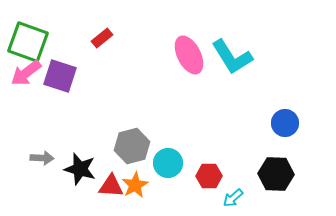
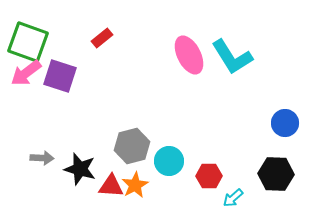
cyan circle: moved 1 px right, 2 px up
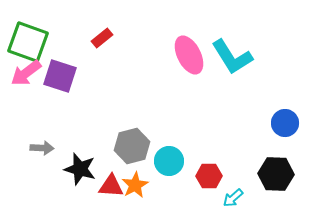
gray arrow: moved 10 px up
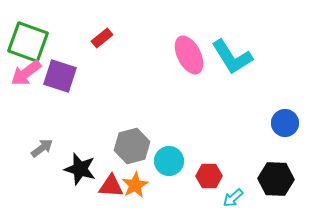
gray arrow: rotated 40 degrees counterclockwise
black hexagon: moved 5 px down
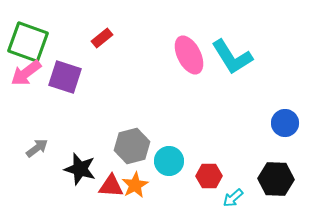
purple square: moved 5 px right, 1 px down
gray arrow: moved 5 px left
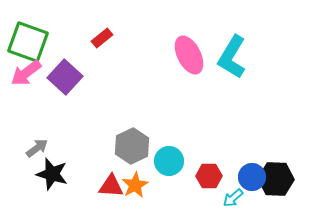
cyan L-shape: rotated 63 degrees clockwise
purple square: rotated 24 degrees clockwise
blue circle: moved 33 px left, 54 px down
gray hexagon: rotated 12 degrees counterclockwise
black star: moved 28 px left, 5 px down
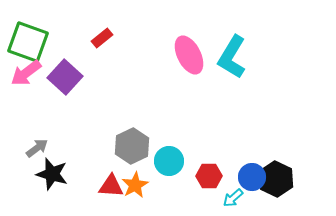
black hexagon: rotated 24 degrees clockwise
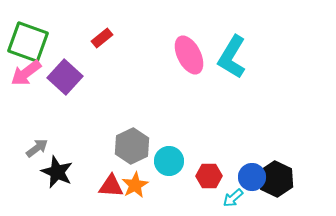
black star: moved 5 px right, 2 px up; rotated 8 degrees clockwise
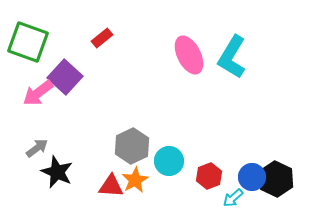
pink arrow: moved 12 px right, 20 px down
red hexagon: rotated 20 degrees counterclockwise
orange star: moved 5 px up
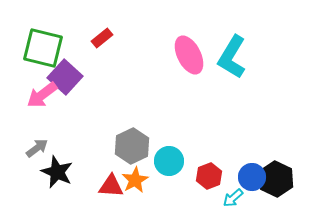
green square: moved 15 px right, 6 px down; rotated 6 degrees counterclockwise
pink arrow: moved 4 px right, 2 px down
